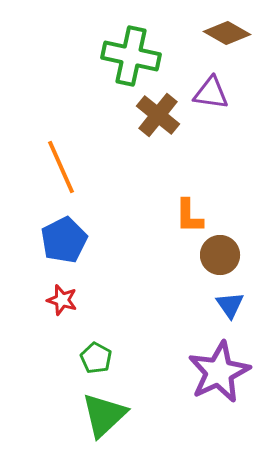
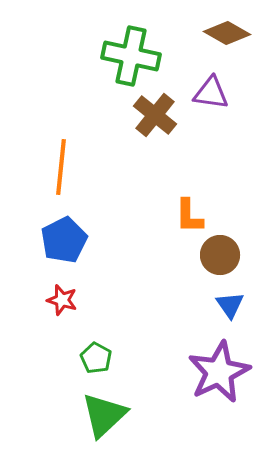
brown cross: moved 3 px left
orange line: rotated 30 degrees clockwise
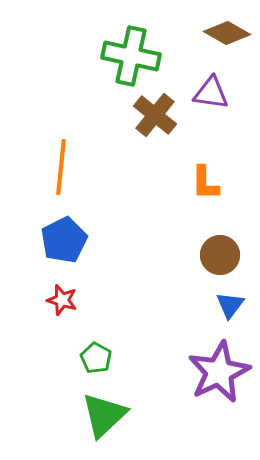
orange L-shape: moved 16 px right, 33 px up
blue triangle: rotated 12 degrees clockwise
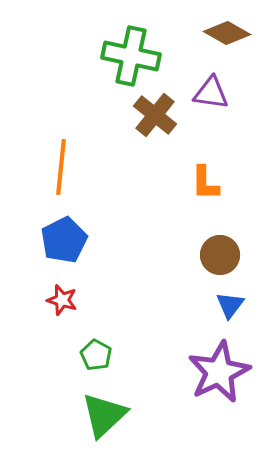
green pentagon: moved 3 px up
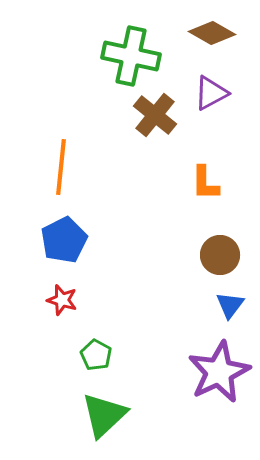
brown diamond: moved 15 px left
purple triangle: rotated 36 degrees counterclockwise
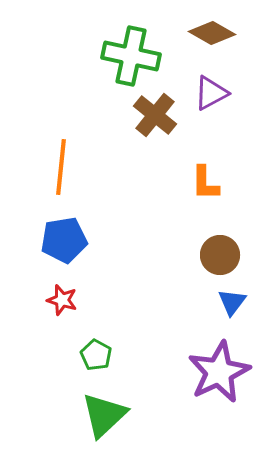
blue pentagon: rotated 18 degrees clockwise
blue triangle: moved 2 px right, 3 px up
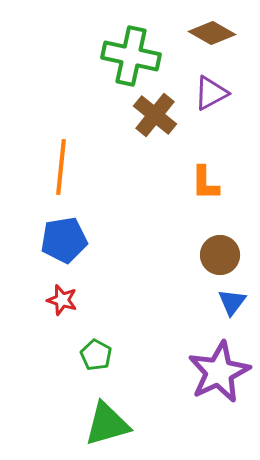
green triangle: moved 3 px right, 9 px down; rotated 27 degrees clockwise
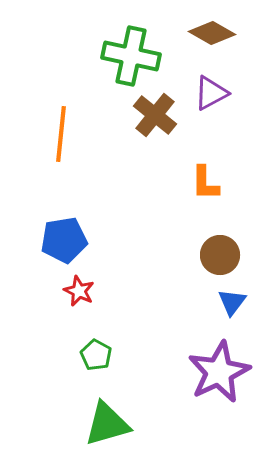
orange line: moved 33 px up
red star: moved 17 px right, 9 px up; rotated 8 degrees clockwise
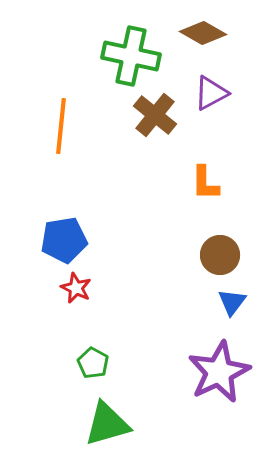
brown diamond: moved 9 px left
orange line: moved 8 px up
red star: moved 3 px left, 3 px up
green pentagon: moved 3 px left, 8 px down
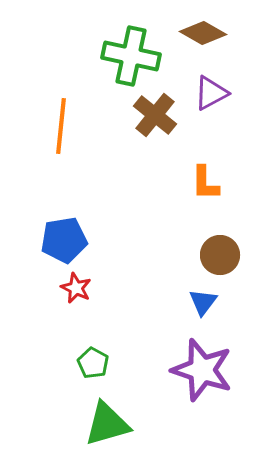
blue triangle: moved 29 px left
purple star: moved 17 px left, 2 px up; rotated 28 degrees counterclockwise
